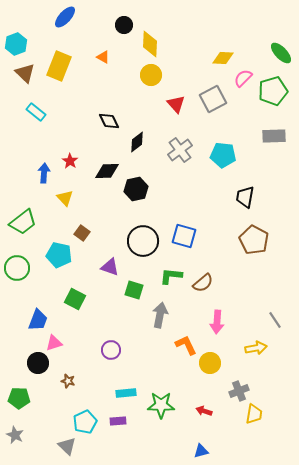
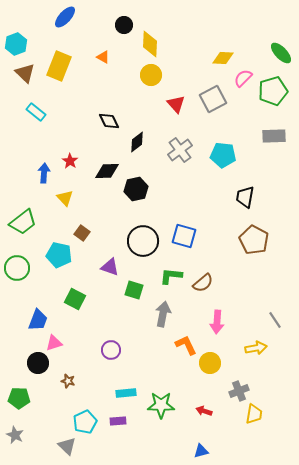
gray arrow at (160, 315): moved 3 px right, 1 px up
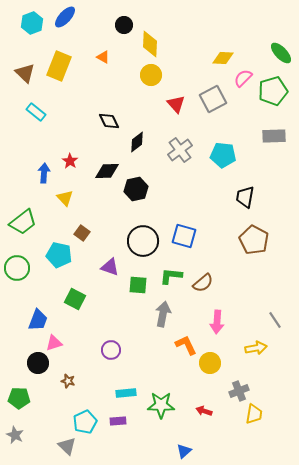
cyan hexagon at (16, 44): moved 16 px right, 21 px up
green square at (134, 290): moved 4 px right, 5 px up; rotated 12 degrees counterclockwise
blue triangle at (201, 451): moved 17 px left; rotated 28 degrees counterclockwise
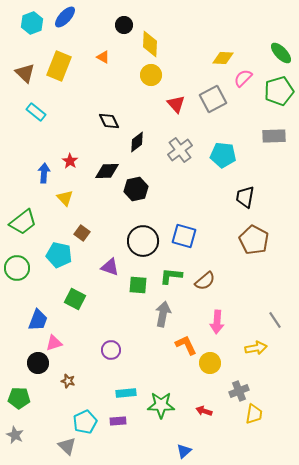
green pentagon at (273, 91): moved 6 px right
brown semicircle at (203, 283): moved 2 px right, 2 px up
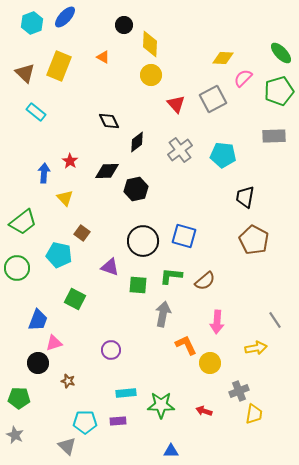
cyan pentagon at (85, 422): rotated 25 degrees clockwise
blue triangle at (184, 451): moved 13 px left; rotated 42 degrees clockwise
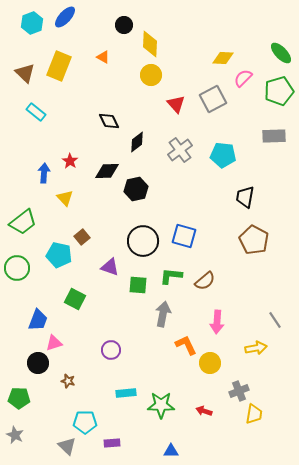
brown square at (82, 233): moved 4 px down; rotated 14 degrees clockwise
purple rectangle at (118, 421): moved 6 px left, 22 px down
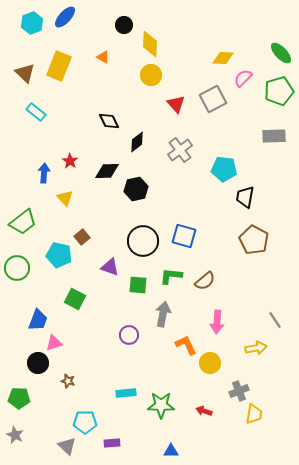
cyan pentagon at (223, 155): moved 1 px right, 14 px down
purple circle at (111, 350): moved 18 px right, 15 px up
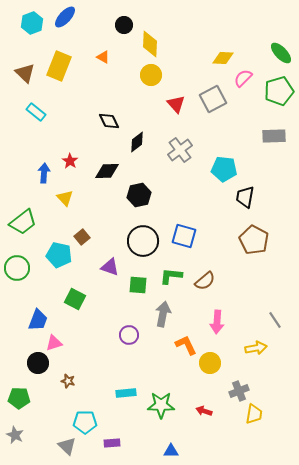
black hexagon at (136, 189): moved 3 px right, 6 px down
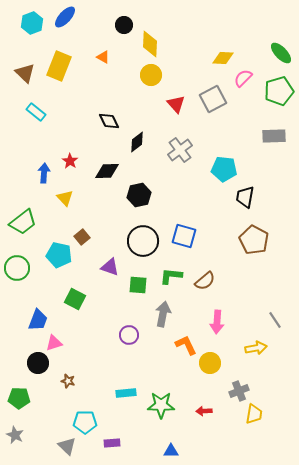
red arrow at (204, 411): rotated 21 degrees counterclockwise
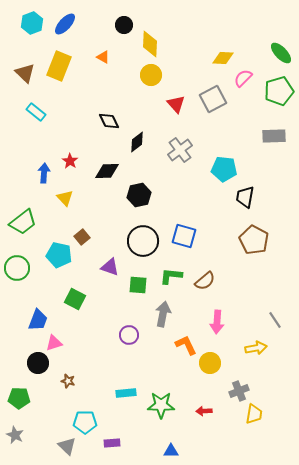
blue ellipse at (65, 17): moved 7 px down
